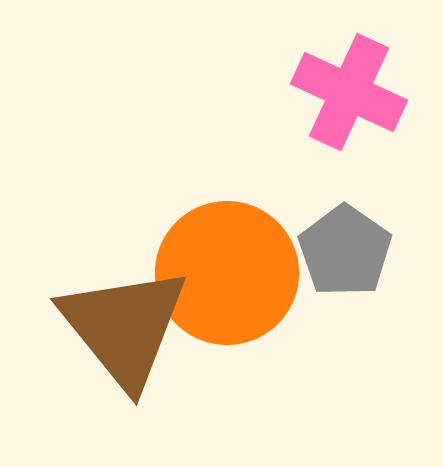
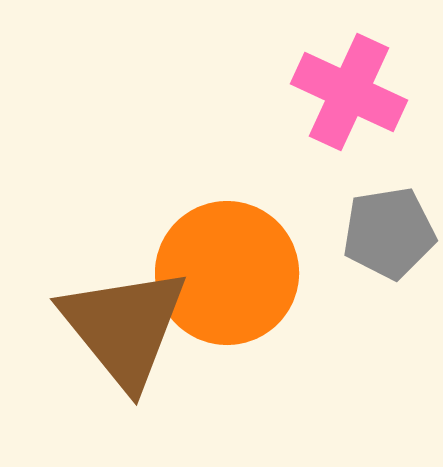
gray pentagon: moved 44 px right, 18 px up; rotated 28 degrees clockwise
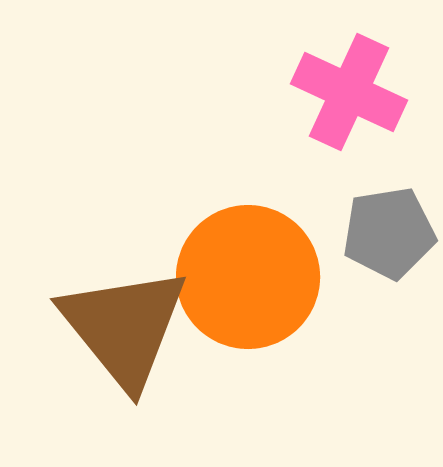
orange circle: moved 21 px right, 4 px down
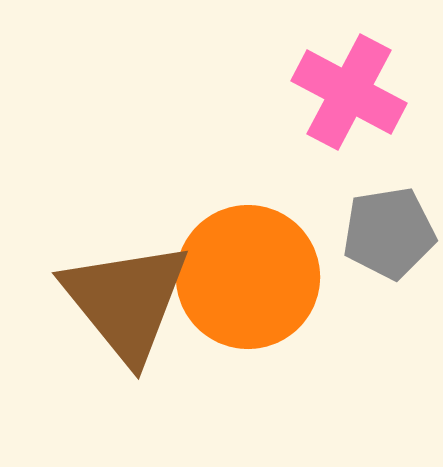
pink cross: rotated 3 degrees clockwise
brown triangle: moved 2 px right, 26 px up
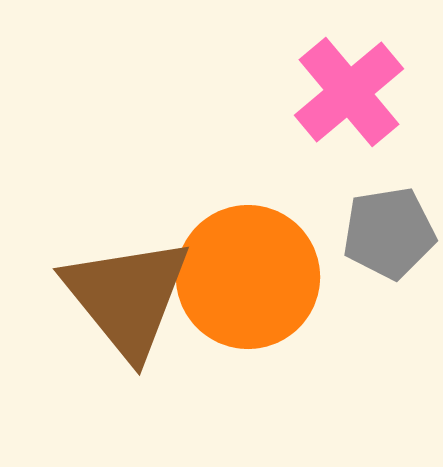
pink cross: rotated 22 degrees clockwise
brown triangle: moved 1 px right, 4 px up
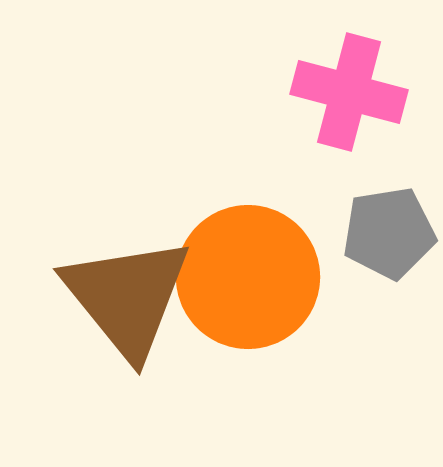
pink cross: rotated 35 degrees counterclockwise
